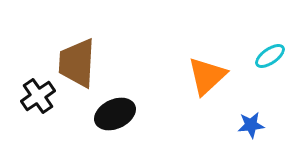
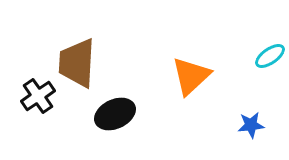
orange triangle: moved 16 px left
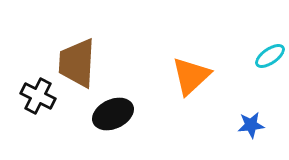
black cross: rotated 28 degrees counterclockwise
black ellipse: moved 2 px left
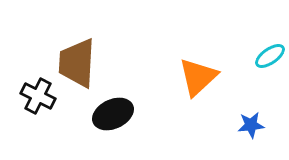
orange triangle: moved 7 px right, 1 px down
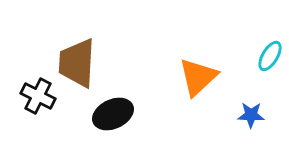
cyan ellipse: rotated 24 degrees counterclockwise
blue star: moved 10 px up; rotated 8 degrees clockwise
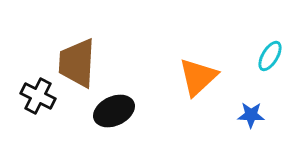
black ellipse: moved 1 px right, 3 px up
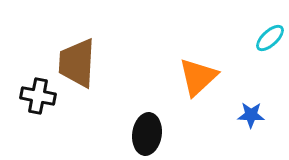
cyan ellipse: moved 18 px up; rotated 16 degrees clockwise
black cross: rotated 16 degrees counterclockwise
black ellipse: moved 33 px right, 23 px down; rotated 57 degrees counterclockwise
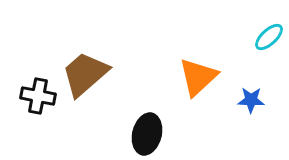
cyan ellipse: moved 1 px left, 1 px up
brown trapezoid: moved 8 px right, 11 px down; rotated 46 degrees clockwise
blue star: moved 15 px up
black ellipse: rotated 6 degrees clockwise
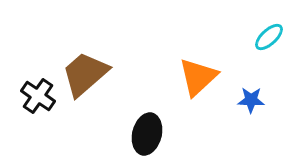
black cross: rotated 24 degrees clockwise
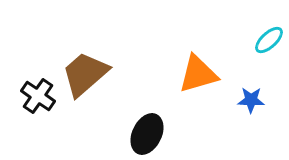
cyan ellipse: moved 3 px down
orange triangle: moved 3 px up; rotated 27 degrees clockwise
black ellipse: rotated 12 degrees clockwise
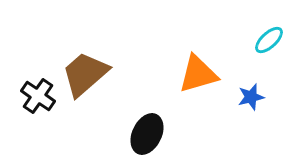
blue star: moved 3 px up; rotated 16 degrees counterclockwise
